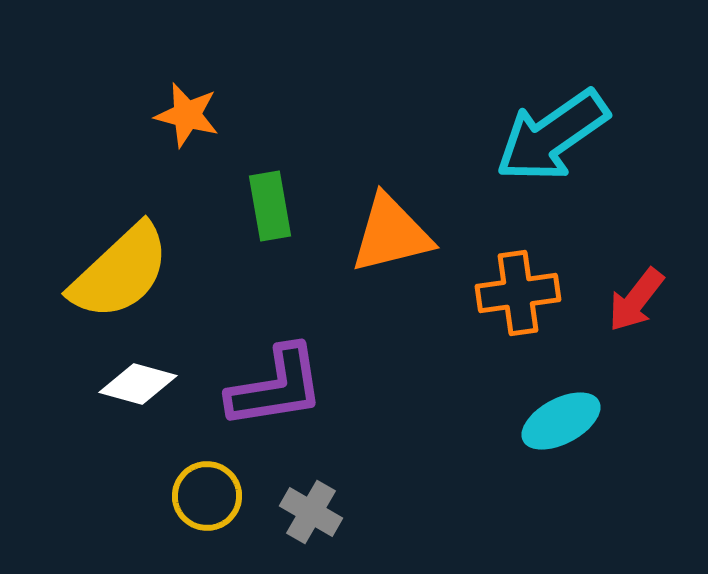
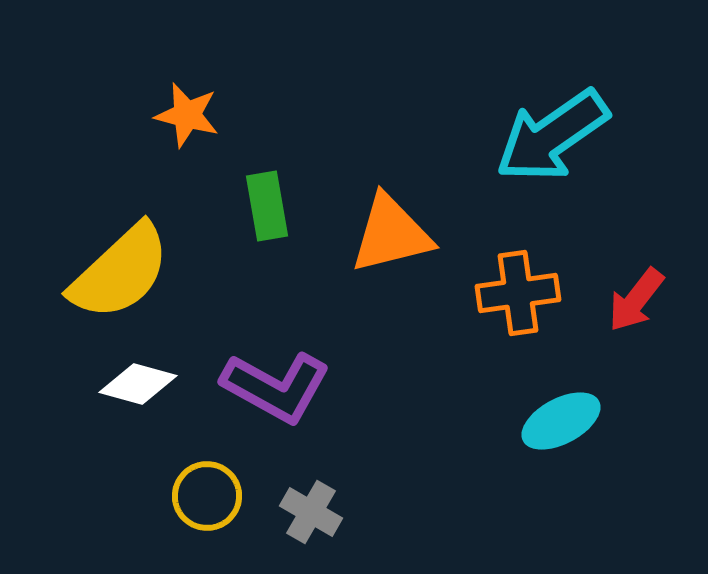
green rectangle: moved 3 px left
purple L-shape: rotated 38 degrees clockwise
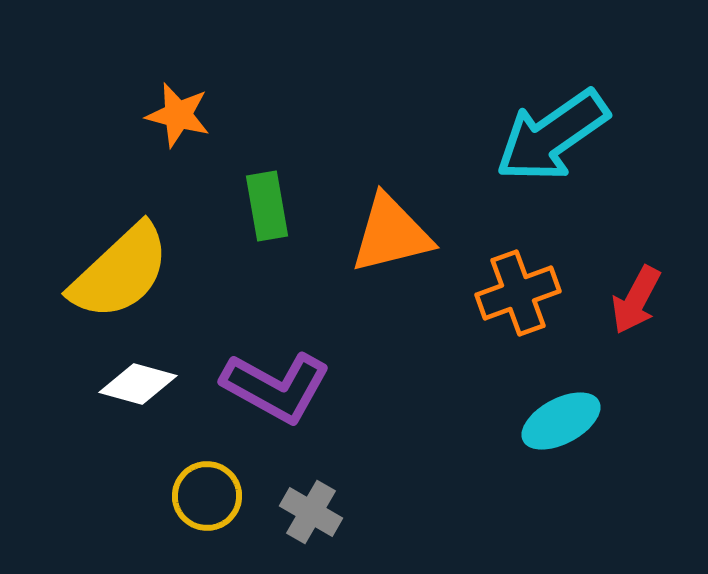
orange star: moved 9 px left
orange cross: rotated 12 degrees counterclockwise
red arrow: rotated 10 degrees counterclockwise
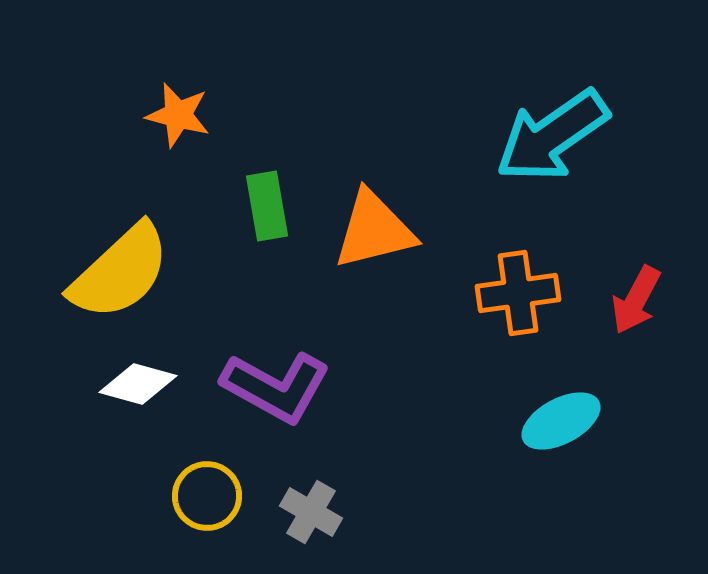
orange triangle: moved 17 px left, 4 px up
orange cross: rotated 12 degrees clockwise
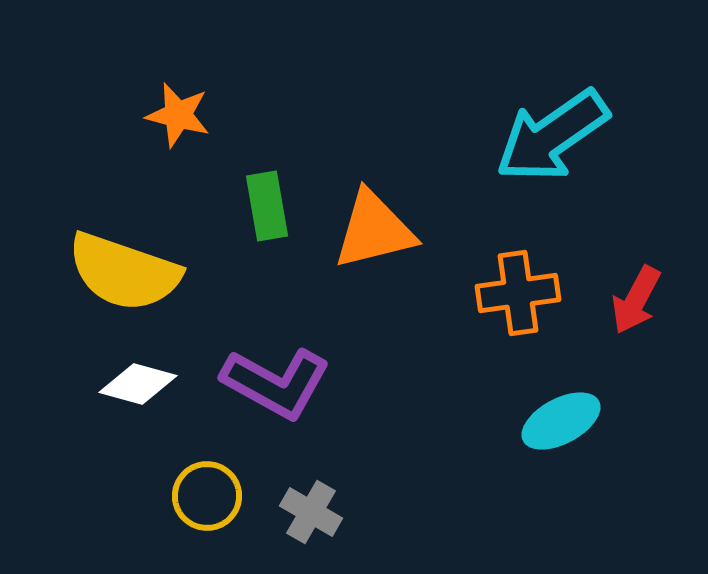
yellow semicircle: moved 4 px right; rotated 62 degrees clockwise
purple L-shape: moved 4 px up
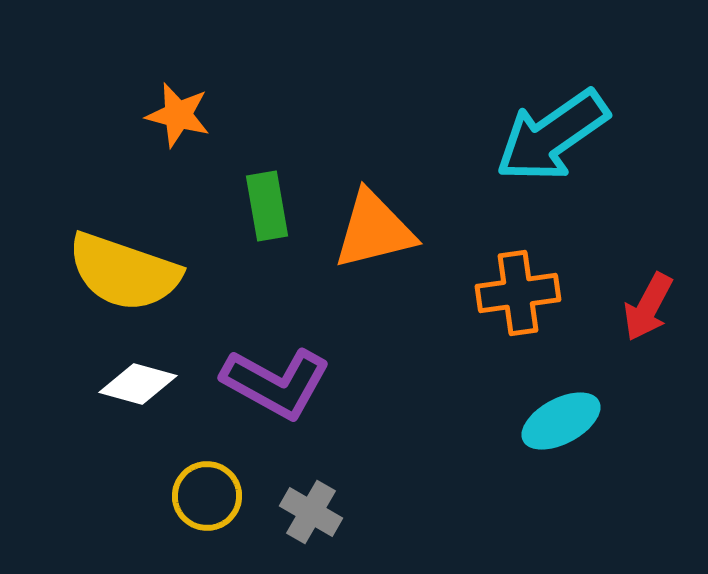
red arrow: moved 12 px right, 7 px down
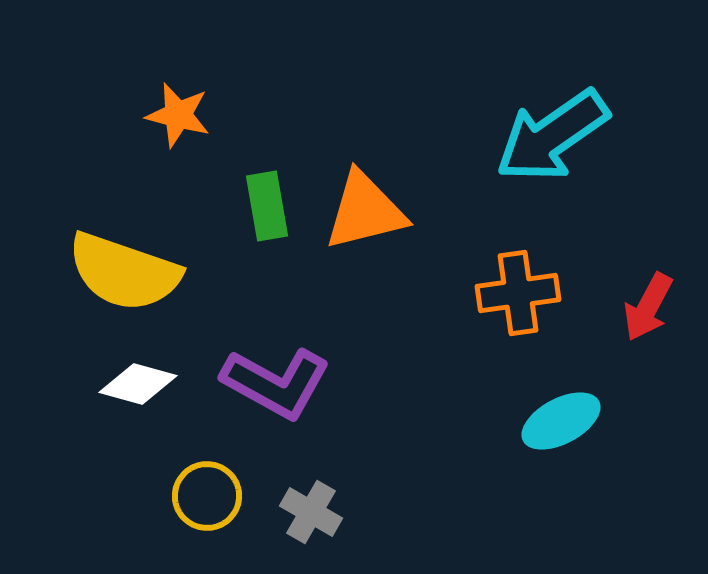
orange triangle: moved 9 px left, 19 px up
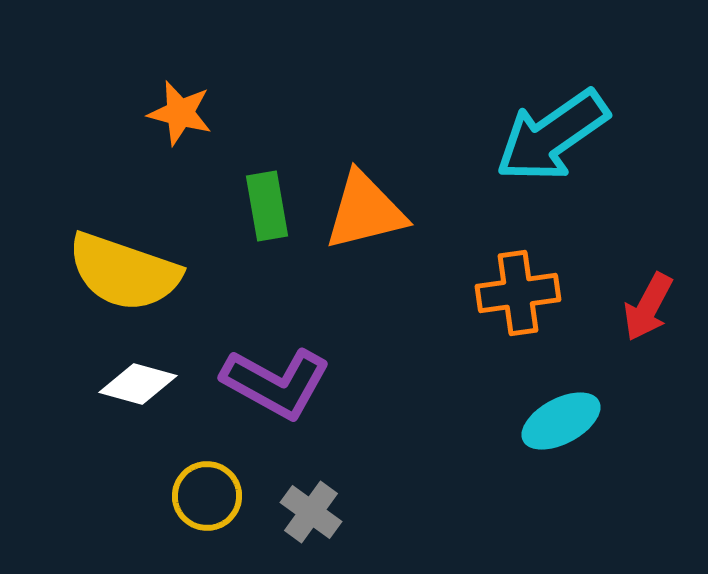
orange star: moved 2 px right, 2 px up
gray cross: rotated 6 degrees clockwise
